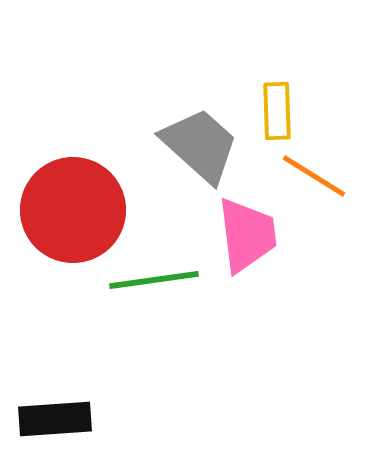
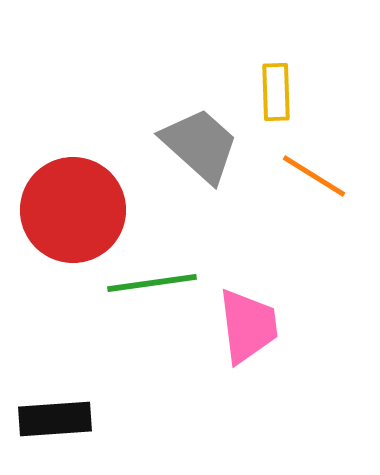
yellow rectangle: moved 1 px left, 19 px up
pink trapezoid: moved 1 px right, 91 px down
green line: moved 2 px left, 3 px down
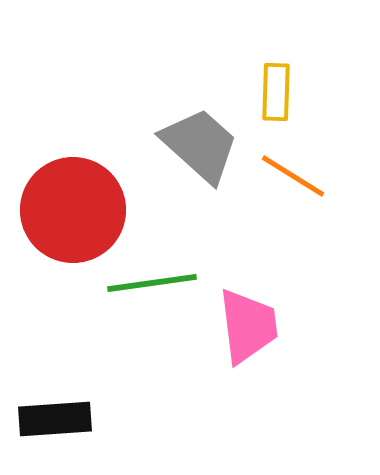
yellow rectangle: rotated 4 degrees clockwise
orange line: moved 21 px left
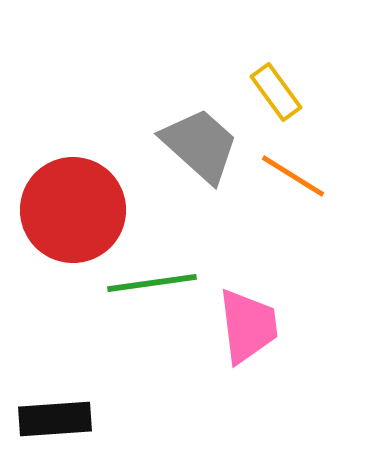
yellow rectangle: rotated 38 degrees counterclockwise
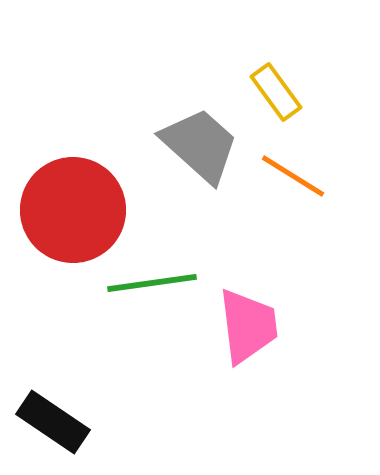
black rectangle: moved 2 px left, 3 px down; rotated 38 degrees clockwise
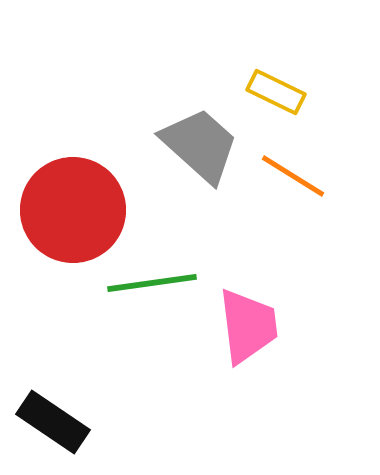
yellow rectangle: rotated 28 degrees counterclockwise
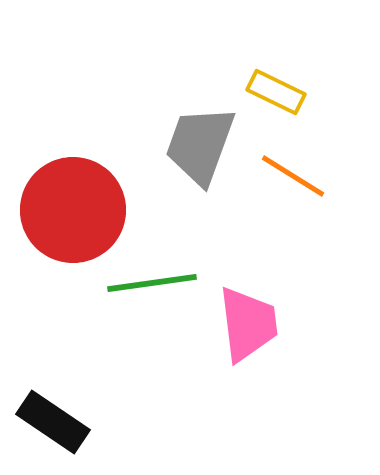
gray trapezoid: rotated 112 degrees counterclockwise
pink trapezoid: moved 2 px up
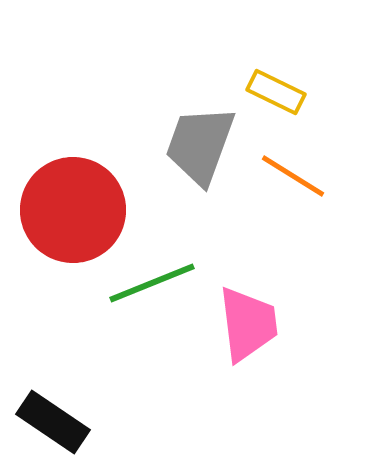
green line: rotated 14 degrees counterclockwise
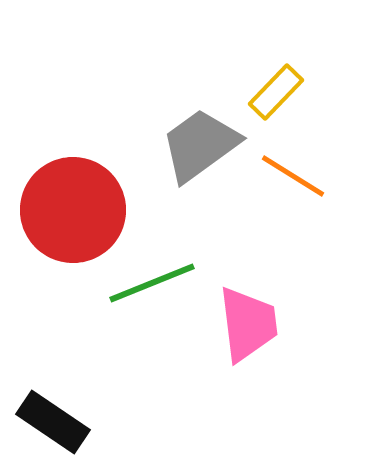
yellow rectangle: rotated 72 degrees counterclockwise
gray trapezoid: rotated 34 degrees clockwise
